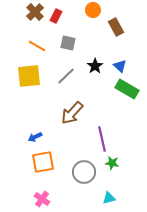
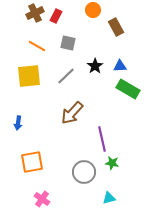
brown cross: moved 1 px down; rotated 18 degrees clockwise
blue triangle: rotated 48 degrees counterclockwise
green rectangle: moved 1 px right
blue arrow: moved 17 px left, 14 px up; rotated 56 degrees counterclockwise
orange square: moved 11 px left
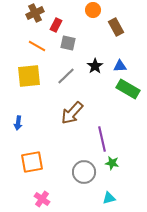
red rectangle: moved 9 px down
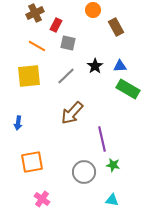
green star: moved 1 px right, 2 px down
cyan triangle: moved 3 px right, 2 px down; rotated 24 degrees clockwise
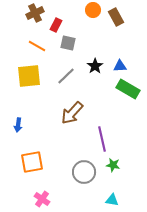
brown rectangle: moved 10 px up
blue arrow: moved 2 px down
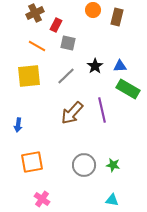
brown rectangle: moved 1 px right; rotated 42 degrees clockwise
purple line: moved 29 px up
gray circle: moved 7 px up
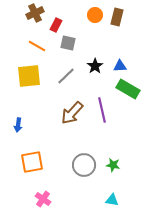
orange circle: moved 2 px right, 5 px down
pink cross: moved 1 px right
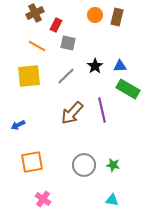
blue arrow: rotated 56 degrees clockwise
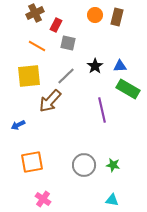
brown arrow: moved 22 px left, 12 px up
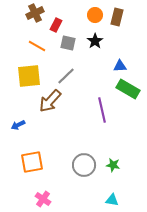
black star: moved 25 px up
